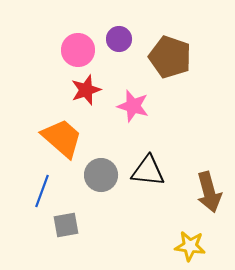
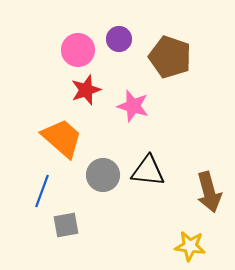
gray circle: moved 2 px right
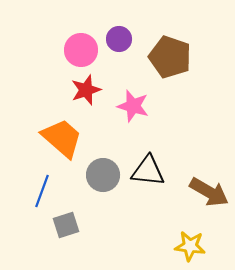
pink circle: moved 3 px right
brown arrow: rotated 45 degrees counterclockwise
gray square: rotated 8 degrees counterclockwise
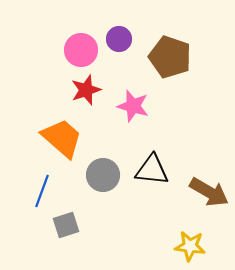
black triangle: moved 4 px right, 1 px up
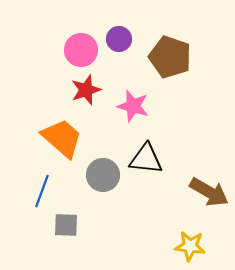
black triangle: moved 6 px left, 11 px up
gray square: rotated 20 degrees clockwise
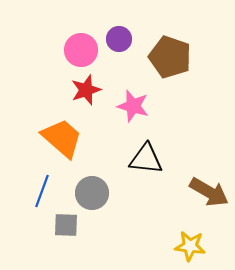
gray circle: moved 11 px left, 18 px down
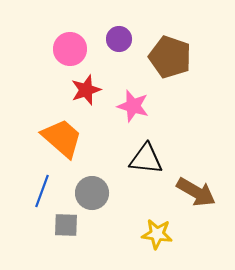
pink circle: moved 11 px left, 1 px up
brown arrow: moved 13 px left
yellow star: moved 33 px left, 12 px up
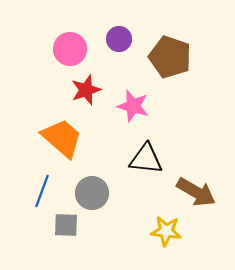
yellow star: moved 9 px right, 3 px up
